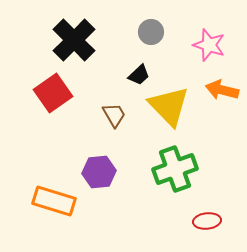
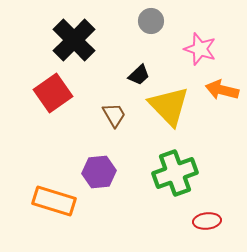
gray circle: moved 11 px up
pink star: moved 9 px left, 4 px down
green cross: moved 4 px down
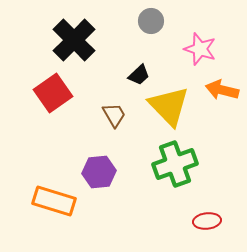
green cross: moved 9 px up
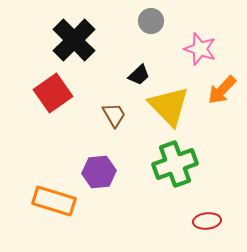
orange arrow: rotated 60 degrees counterclockwise
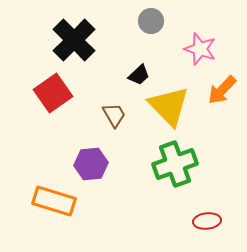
purple hexagon: moved 8 px left, 8 px up
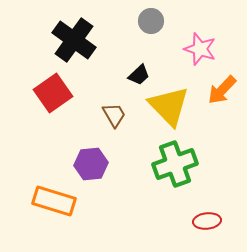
black cross: rotated 9 degrees counterclockwise
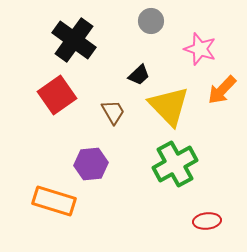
red square: moved 4 px right, 2 px down
brown trapezoid: moved 1 px left, 3 px up
green cross: rotated 9 degrees counterclockwise
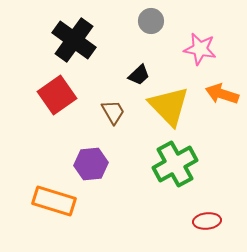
pink star: rotated 8 degrees counterclockwise
orange arrow: moved 4 px down; rotated 64 degrees clockwise
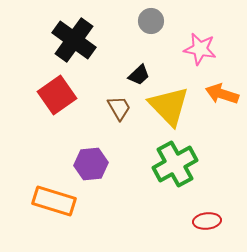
brown trapezoid: moved 6 px right, 4 px up
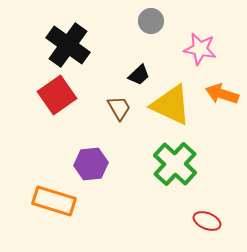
black cross: moved 6 px left, 5 px down
yellow triangle: moved 2 px right, 1 px up; rotated 21 degrees counterclockwise
green cross: rotated 18 degrees counterclockwise
red ellipse: rotated 28 degrees clockwise
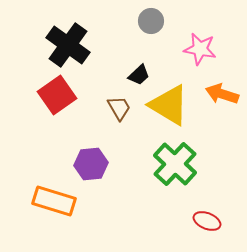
yellow triangle: moved 2 px left; rotated 6 degrees clockwise
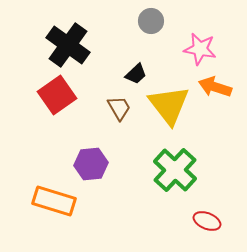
black trapezoid: moved 3 px left, 1 px up
orange arrow: moved 7 px left, 7 px up
yellow triangle: rotated 21 degrees clockwise
green cross: moved 6 px down
